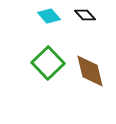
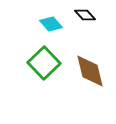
cyan diamond: moved 2 px right, 8 px down
green square: moved 4 px left
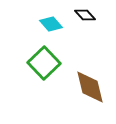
brown diamond: moved 16 px down
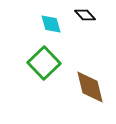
cyan diamond: rotated 25 degrees clockwise
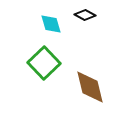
black diamond: rotated 20 degrees counterclockwise
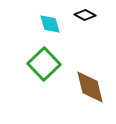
cyan diamond: moved 1 px left
green square: moved 1 px down
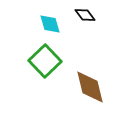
black diamond: rotated 25 degrees clockwise
green square: moved 1 px right, 3 px up
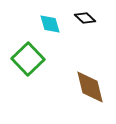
black diamond: moved 3 px down; rotated 10 degrees counterclockwise
green square: moved 17 px left, 2 px up
